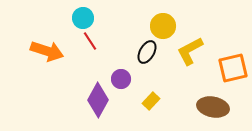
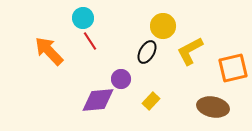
orange arrow: moved 2 px right; rotated 152 degrees counterclockwise
purple diamond: rotated 56 degrees clockwise
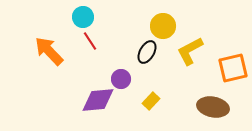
cyan circle: moved 1 px up
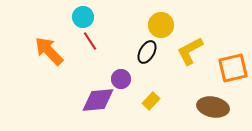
yellow circle: moved 2 px left, 1 px up
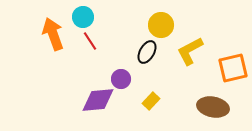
orange arrow: moved 4 px right, 17 px up; rotated 24 degrees clockwise
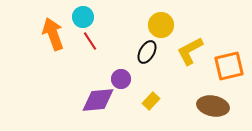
orange square: moved 4 px left, 2 px up
brown ellipse: moved 1 px up
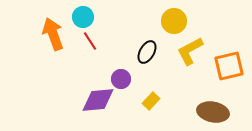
yellow circle: moved 13 px right, 4 px up
brown ellipse: moved 6 px down
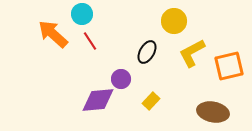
cyan circle: moved 1 px left, 3 px up
orange arrow: rotated 28 degrees counterclockwise
yellow L-shape: moved 2 px right, 2 px down
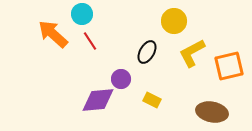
yellow rectangle: moved 1 px right, 1 px up; rotated 72 degrees clockwise
brown ellipse: moved 1 px left
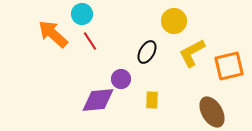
yellow rectangle: rotated 66 degrees clockwise
brown ellipse: rotated 48 degrees clockwise
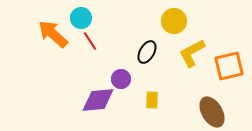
cyan circle: moved 1 px left, 4 px down
